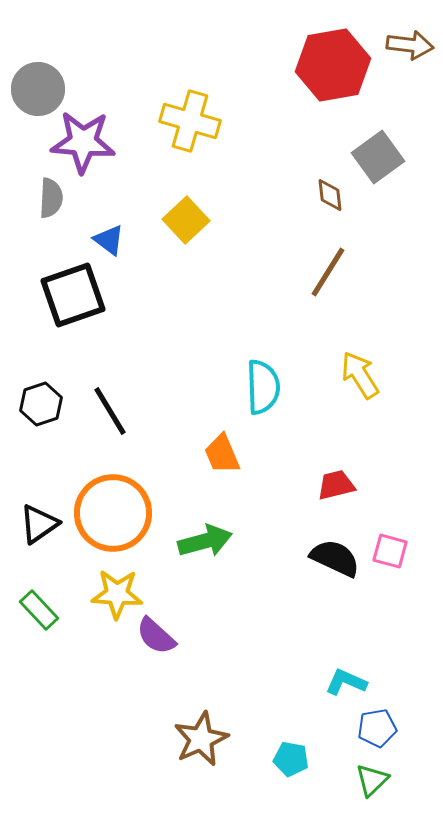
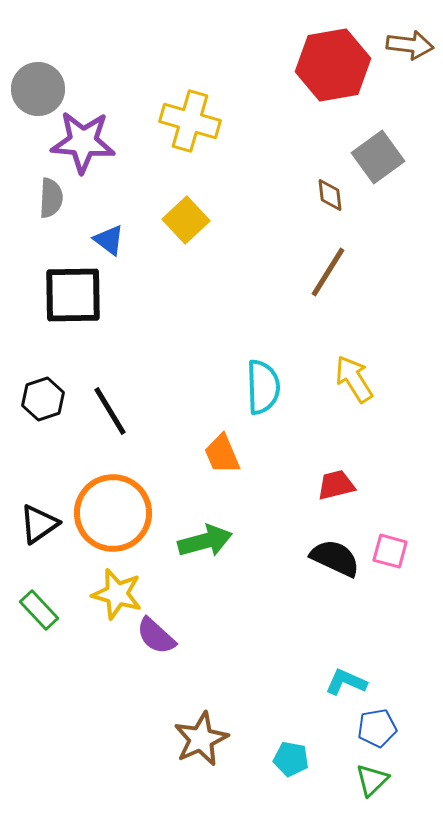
black square: rotated 18 degrees clockwise
yellow arrow: moved 6 px left, 4 px down
black hexagon: moved 2 px right, 5 px up
yellow star: rotated 12 degrees clockwise
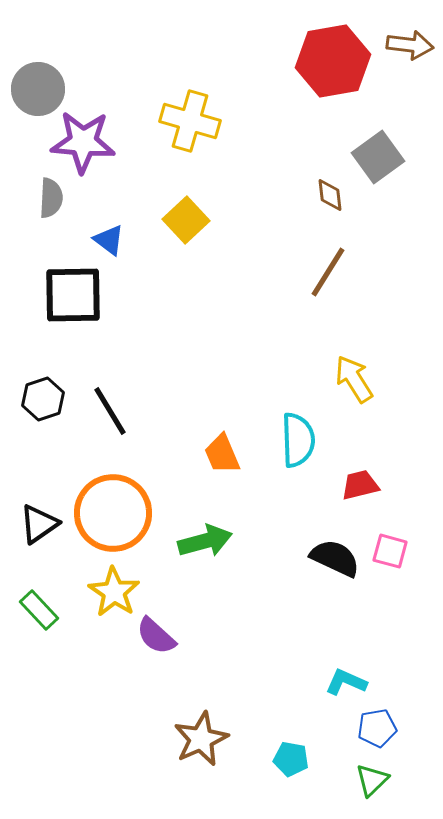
red hexagon: moved 4 px up
cyan semicircle: moved 35 px right, 53 px down
red trapezoid: moved 24 px right
yellow star: moved 3 px left, 2 px up; rotated 18 degrees clockwise
